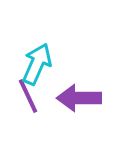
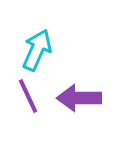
cyan arrow: moved 14 px up
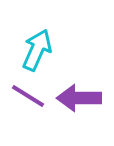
purple line: rotated 33 degrees counterclockwise
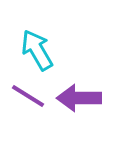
cyan arrow: rotated 54 degrees counterclockwise
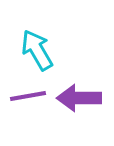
purple line: rotated 42 degrees counterclockwise
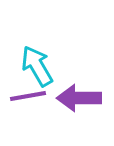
cyan arrow: moved 16 px down
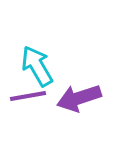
purple arrow: rotated 18 degrees counterclockwise
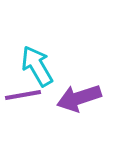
purple line: moved 5 px left, 1 px up
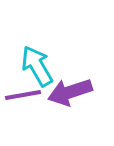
purple arrow: moved 9 px left, 6 px up
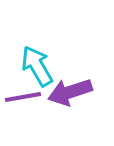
purple line: moved 2 px down
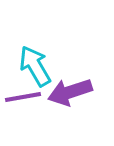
cyan arrow: moved 2 px left
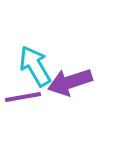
purple arrow: moved 10 px up
